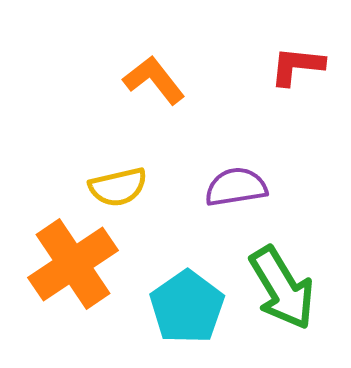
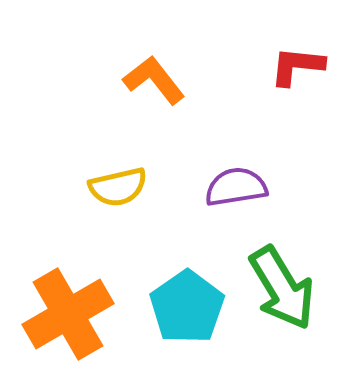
orange cross: moved 5 px left, 50 px down; rotated 4 degrees clockwise
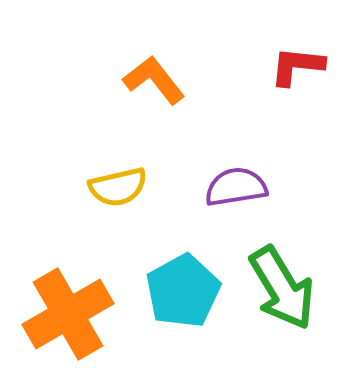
cyan pentagon: moved 4 px left, 16 px up; rotated 6 degrees clockwise
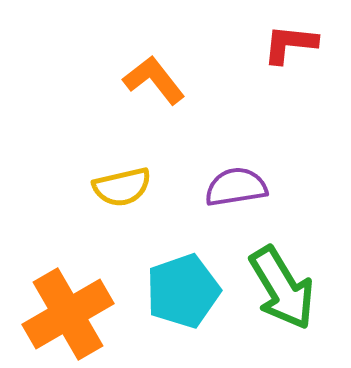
red L-shape: moved 7 px left, 22 px up
yellow semicircle: moved 4 px right
cyan pentagon: rotated 10 degrees clockwise
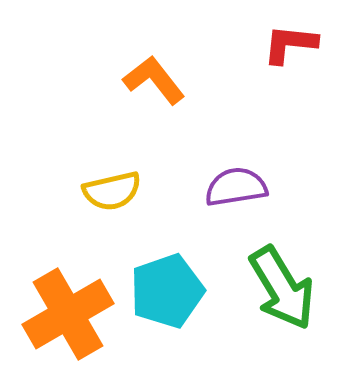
yellow semicircle: moved 10 px left, 4 px down
cyan pentagon: moved 16 px left
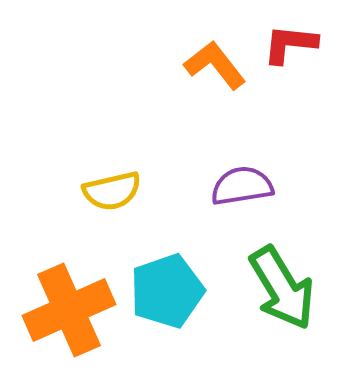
orange L-shape: moved 61 px right, 15 px up
purple semicircle: moved 6 px right, 1 px up
orange cross: moved 1 px right, 4 px up; rotated 6 degrees clockwise
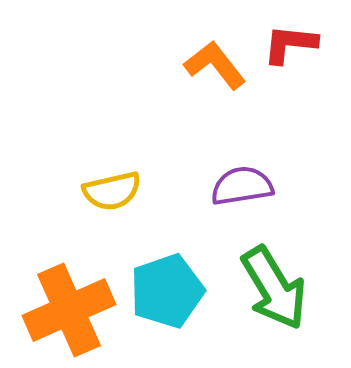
green arrow: moved 8 px left
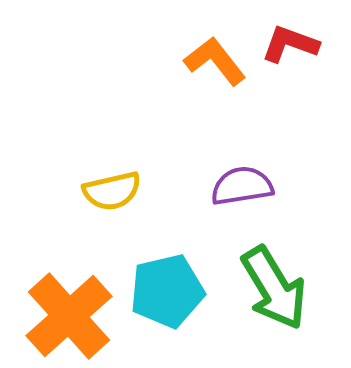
red L-shape: rotated 14 degrees clockwise
orange L-shape: moved 4 px up
cyan pentagon: rotated 6 degrees clockwise
orange cross: moved 6 px down; rotated 18 degrees counterclockwise
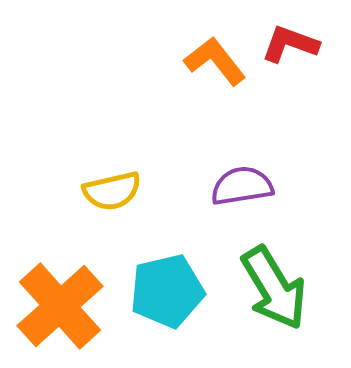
orange cross: moved 9 px left, 10 px up
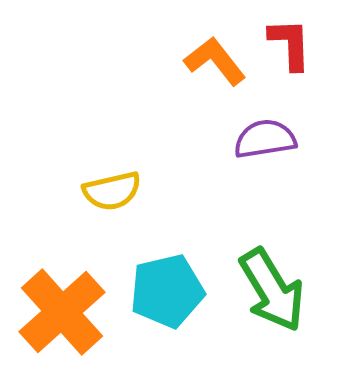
red L-shape: rotated 68 degrees clockwise
purple semicircle: moved 23 px right, 47 px up
green arrow: moved 2 px left, 2 px down
orange cross: moved 2 px right, 6 px down
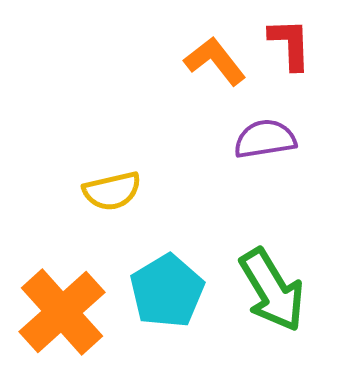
cyan pentagon: rotated 18 degrees counterclockwise
